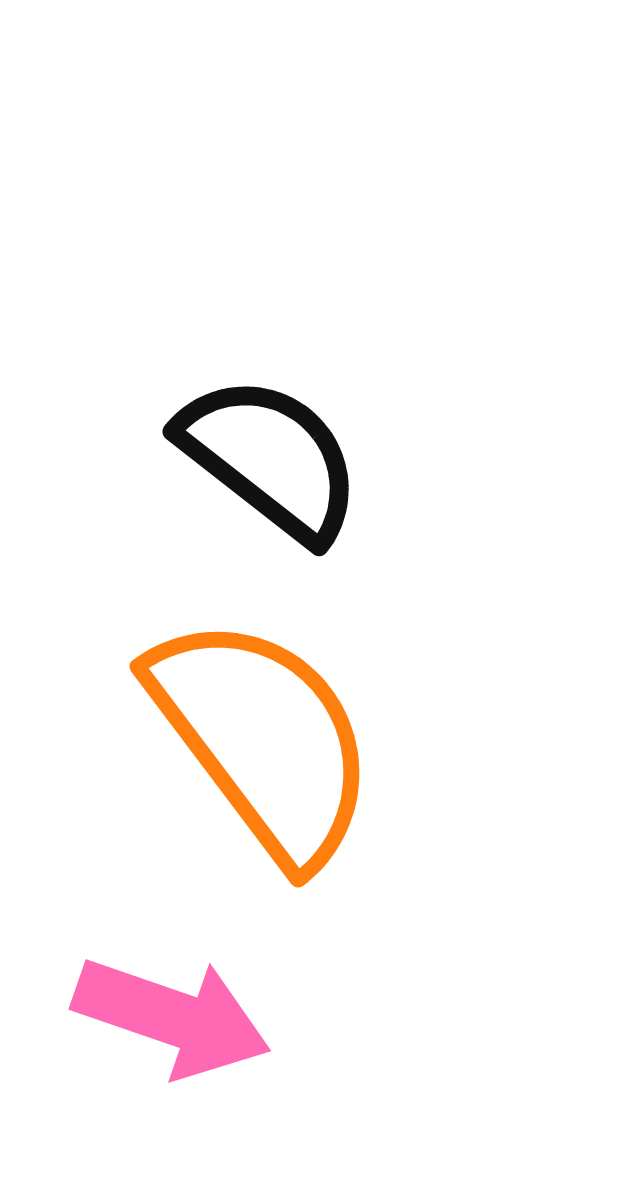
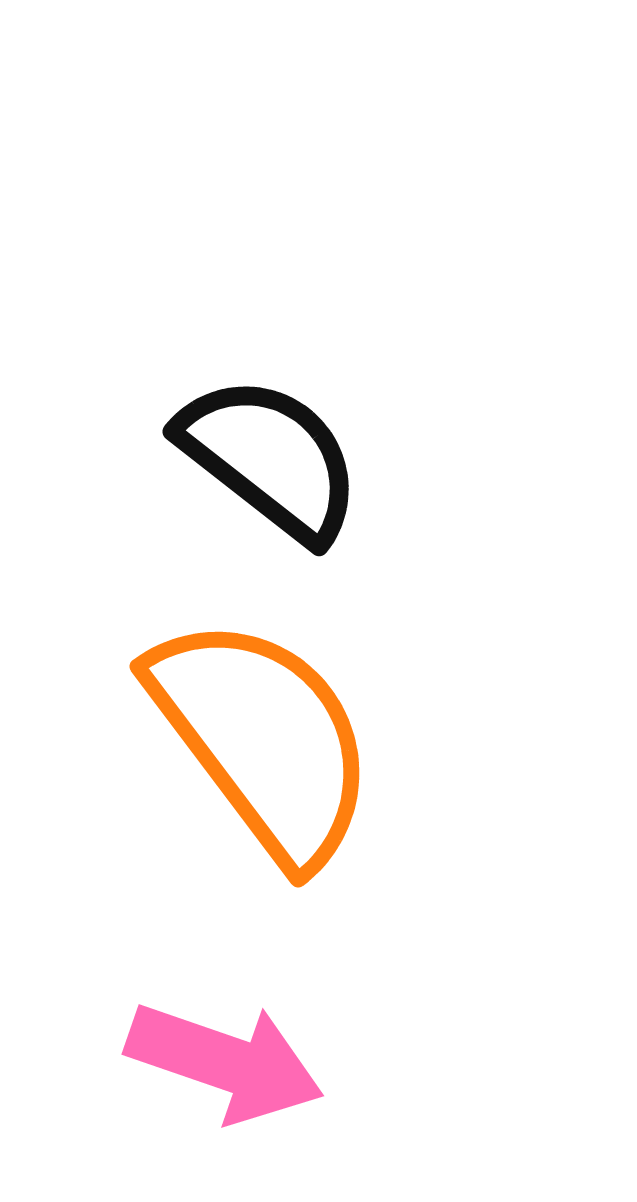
pink arrow: moved 53 px right, 45 px down
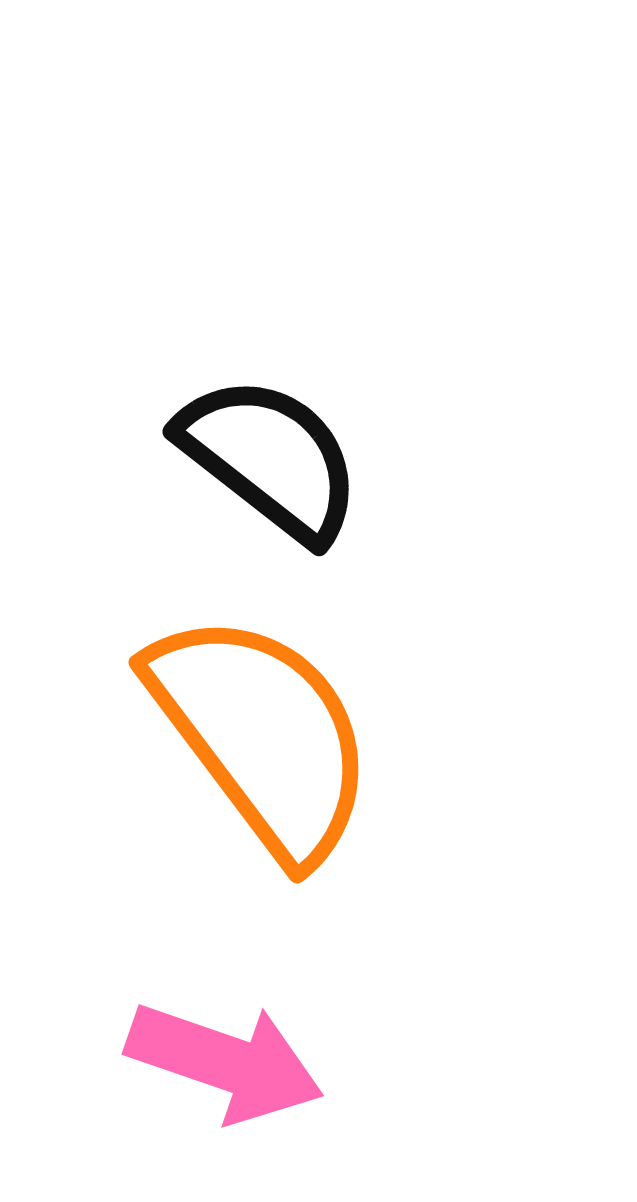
orange semicircle: moved 1 px left, 4 px up
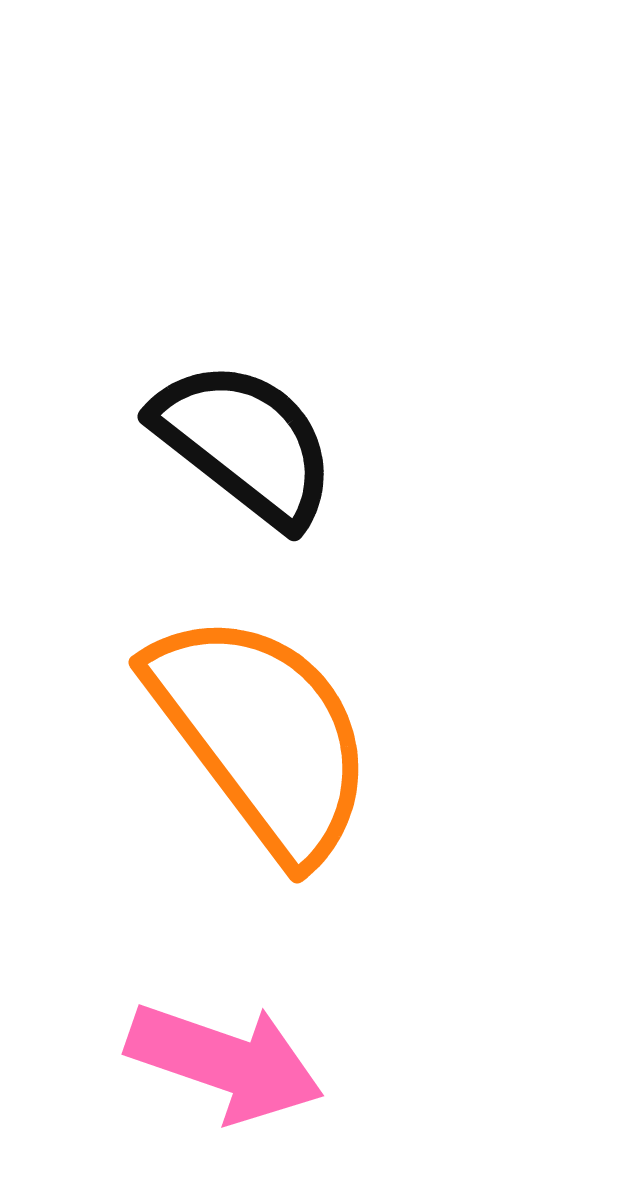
black semicircle: moved 25 px left, 15 px up
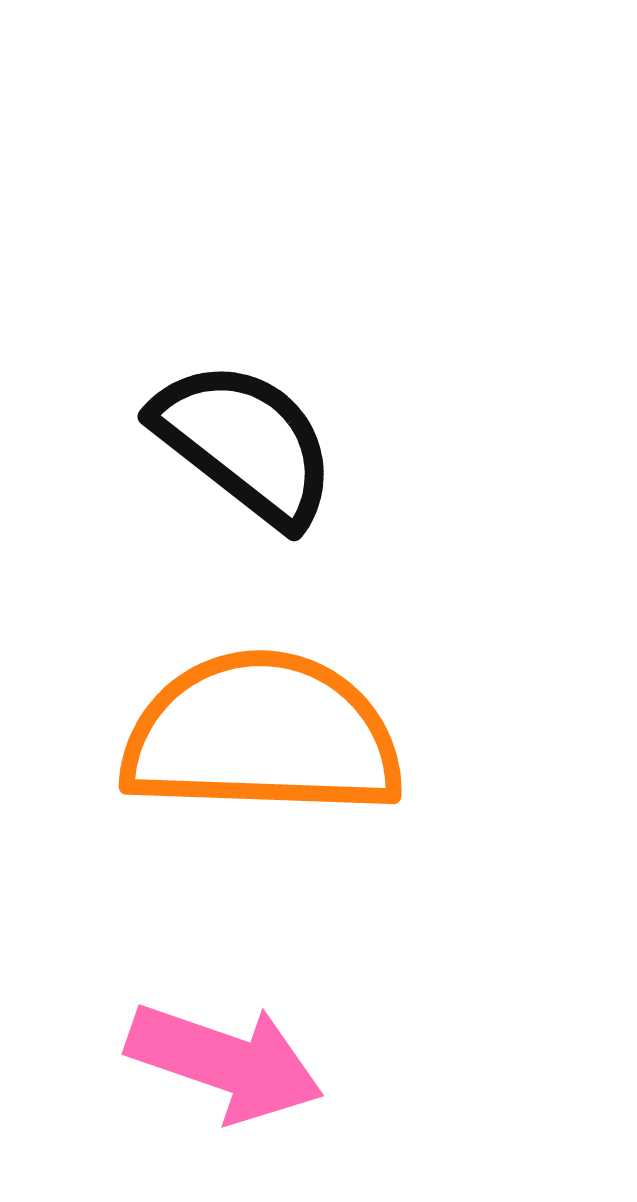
orange semicircle: rotated 51 degrees counterclockwise
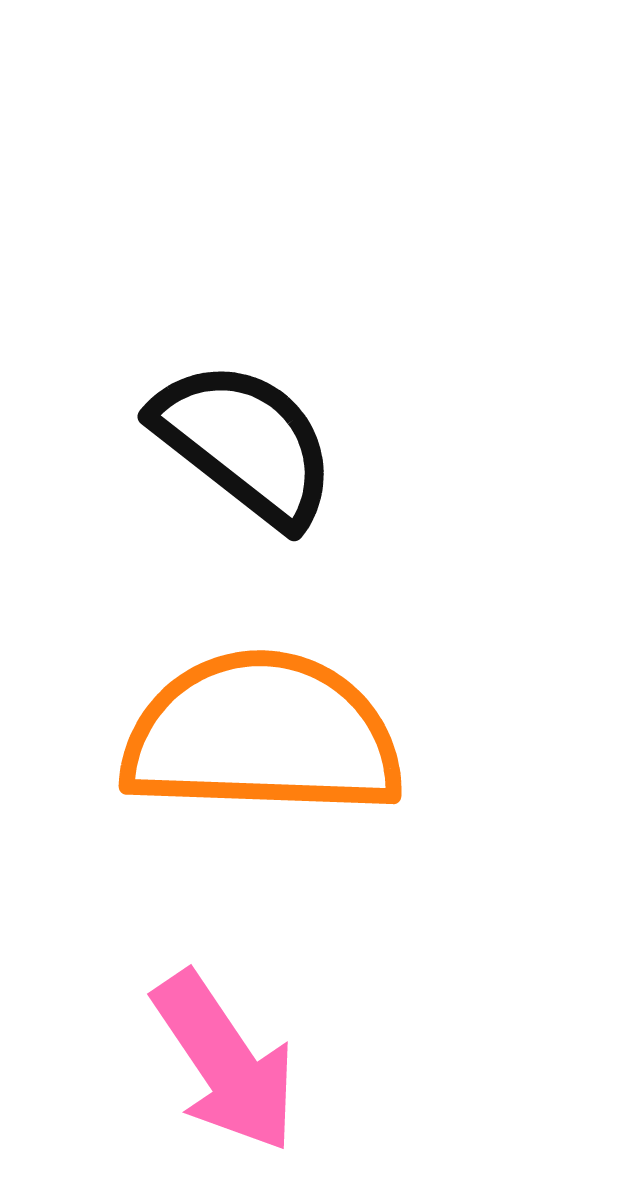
pink arrow: rotated 37 degrees clockwise
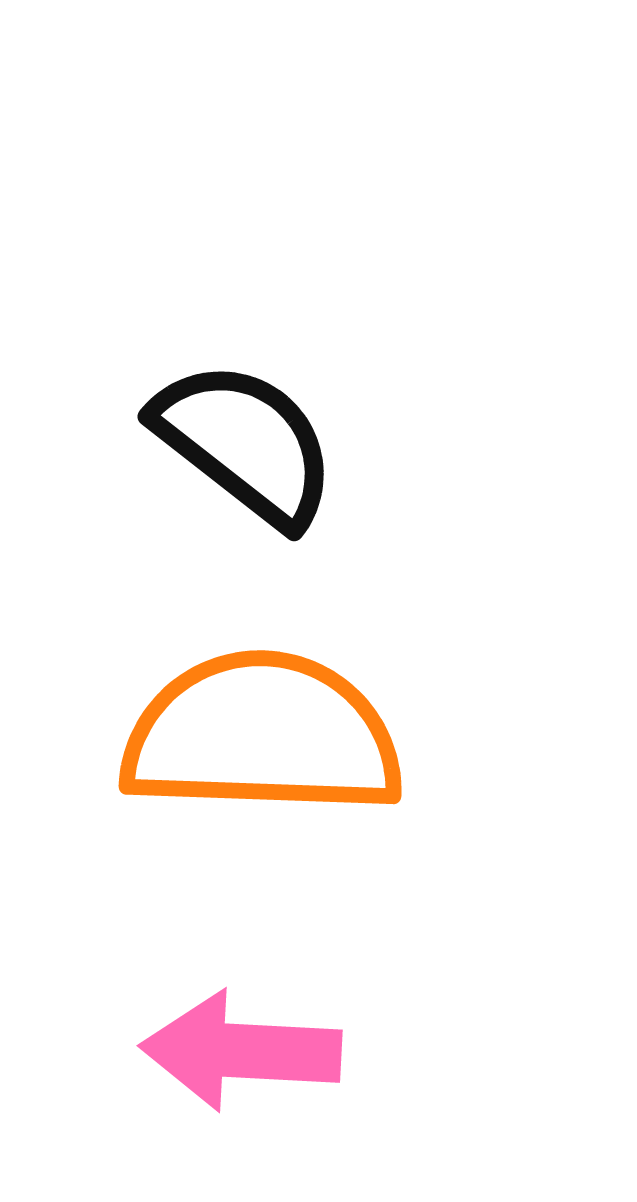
pink arrow: moved 16 px right, 11 px up; rotated 127 degrees clockwise
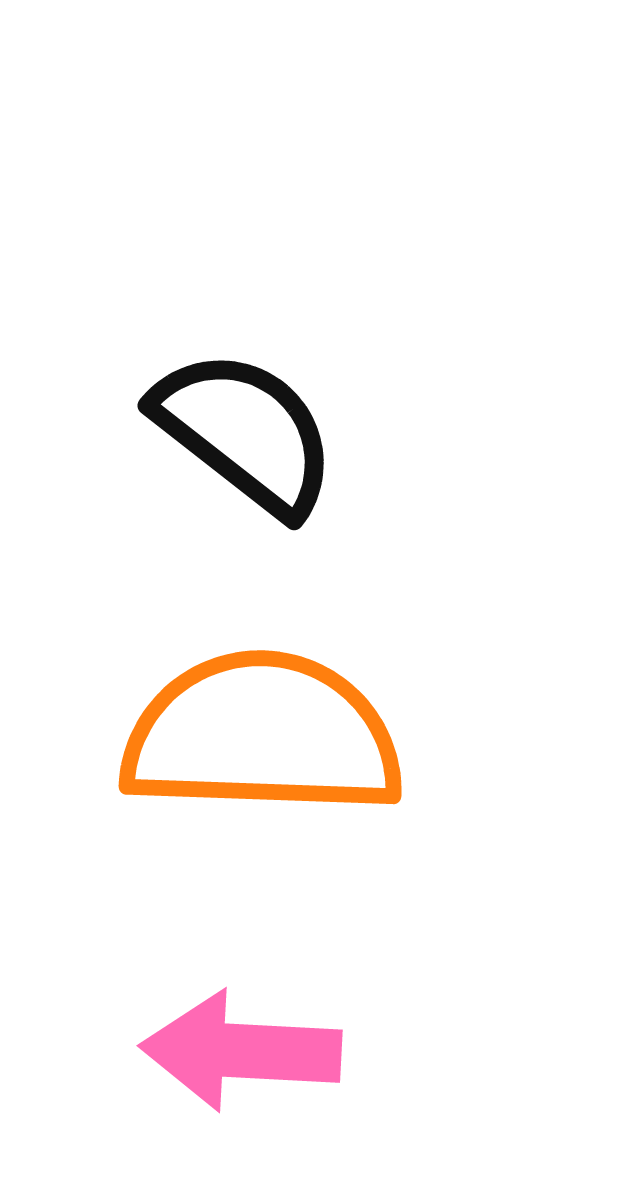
black semicircle: moved 11 px up
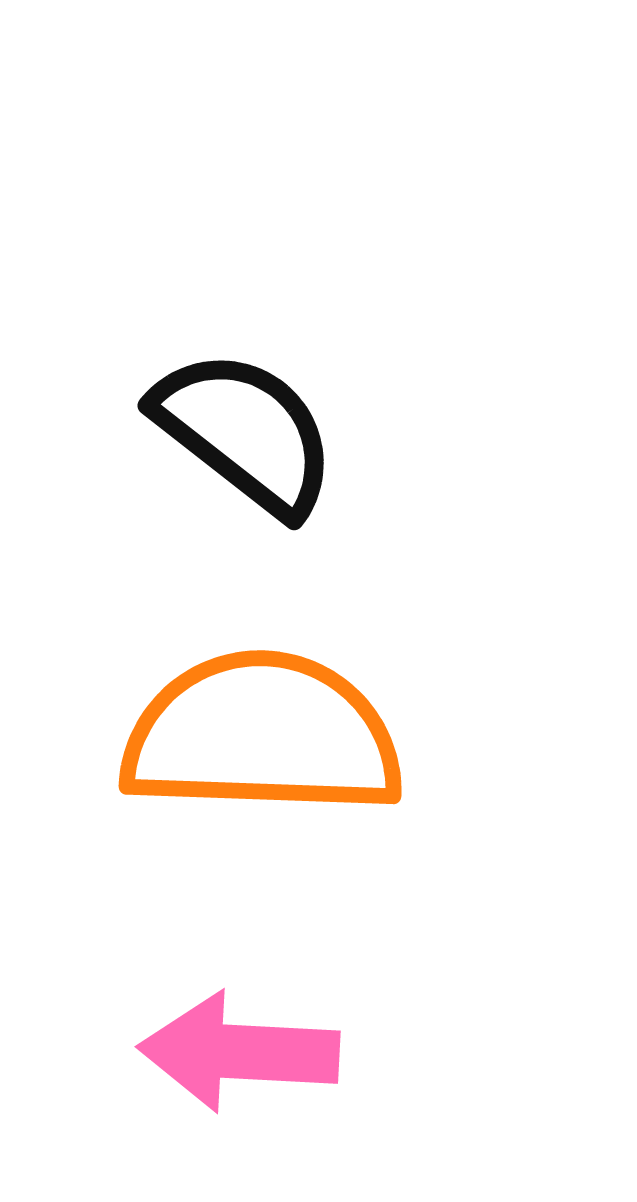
pink arrow: moved 2 px left, 1 px down
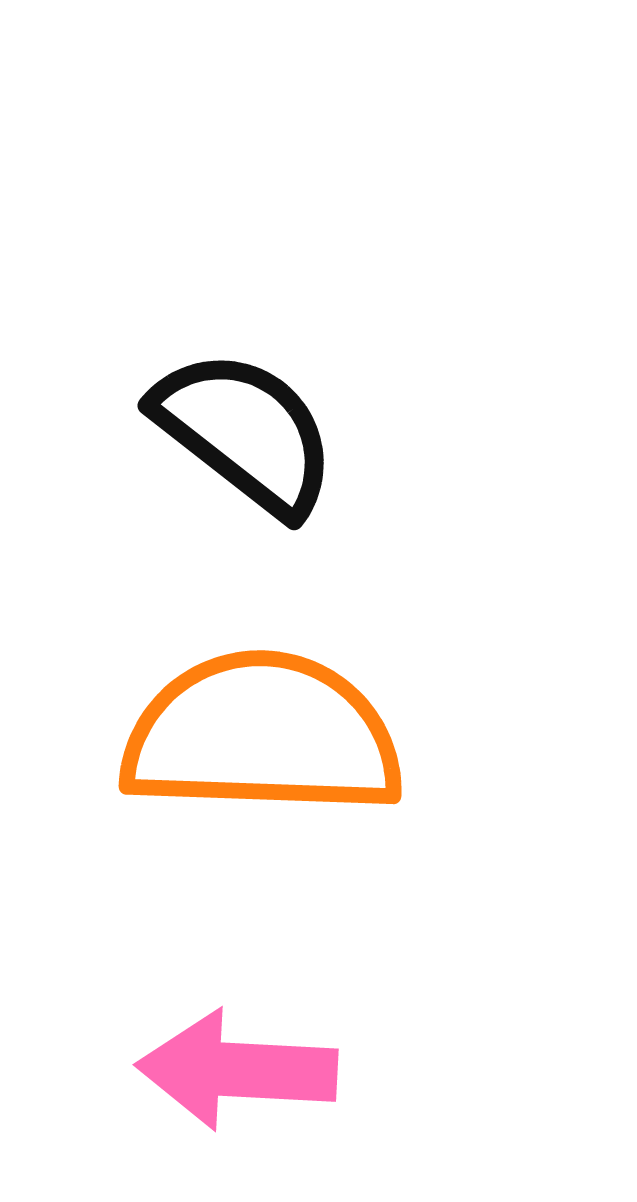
pink arrow: moved 2 px left, 18 px down
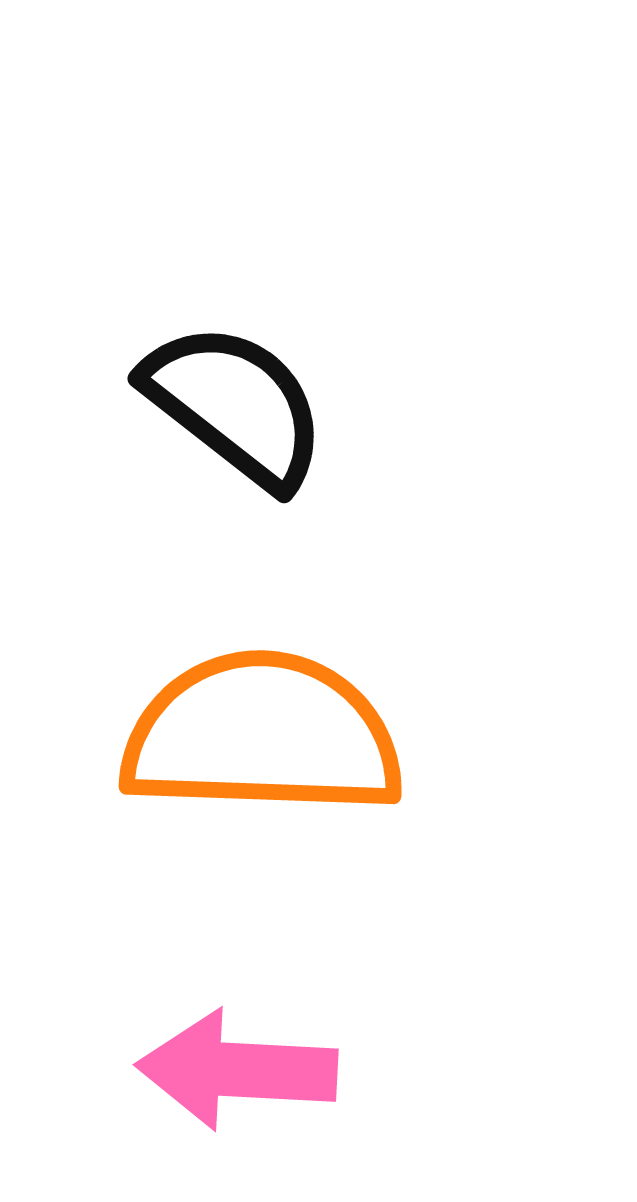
black semicircle: moved 10 px left, 27 px up
